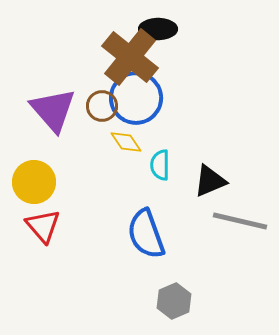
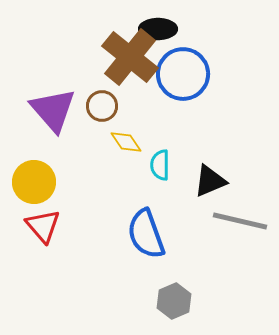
blue circle: moved 47 px right, 24 px up
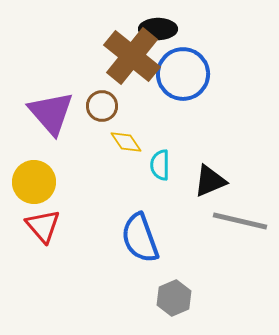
brown cross: moved 2 px right, 1 px up
purple triangle: moved 2 px left, 3 px down
blue semicircle: moved 6 px left, 4 px down
gray hexagon: moved 3 px up
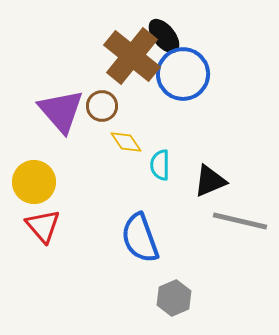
black ellipse: moved 6 px right, 7 px down; rotated 51 degrees clockwise
purple triangle: moved 10 px right, 2 px up
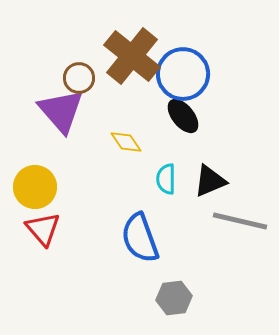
black ellipse: moved 19 px right, 80 px down
brown circle: moved 23 px left, 28 px up
cyan semicircle: moved 6 px right, 14 px down
yellow circle: moved 1 px right, 5 px down
red triangle: moved 3 px down
gray hexagon: rotated 16 degrees clockwise
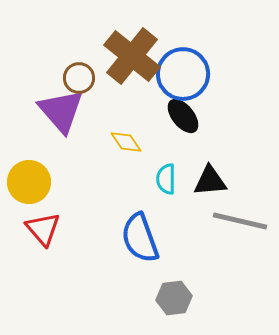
black triangle: rotated 18 degrees clockwise
yellow circle: moved 6 px left, 5 px up
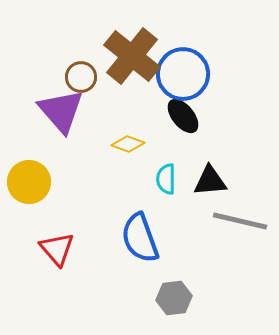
brown circle: moved 2 px right, 1 px up
yellow diamond: moved 2 px right, 2 px down; rotated 36 degrees counterclockwise
red triangle: moved 14 px right, 20 px down
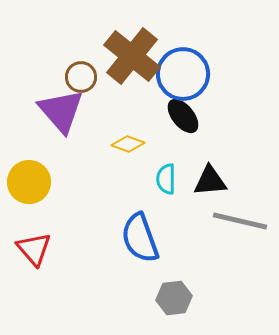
red triangle: moved 23 px left
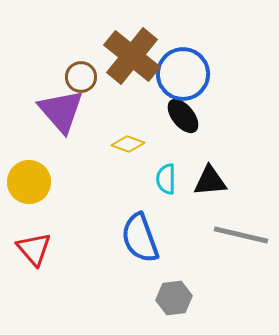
gray line: moved 1 px right, 14 px down
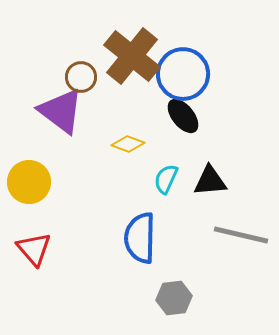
purple triangle: rotated 12 degrees counterclockwise
cyan semicircle: rotated 24 degrees clockwise
blue semicircle: rotated 21 degrees clockwise
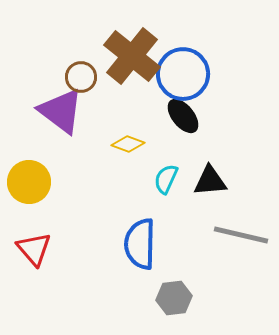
blue semicircle: moved 6 px down
